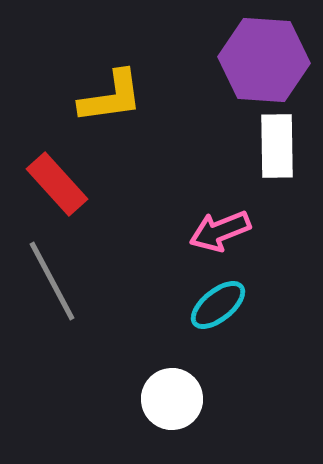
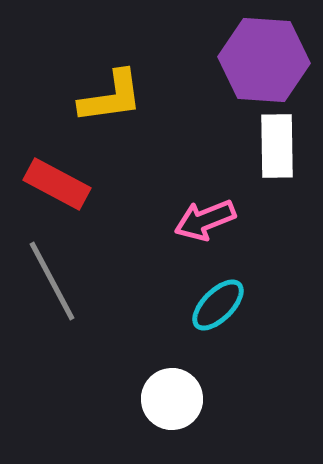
red rectangle: rotated 20 degrees counterclockwise
pink arrow: moved 15 px left, 11 px up
cyan ellipse: rotated 6 degrees counterclockwise
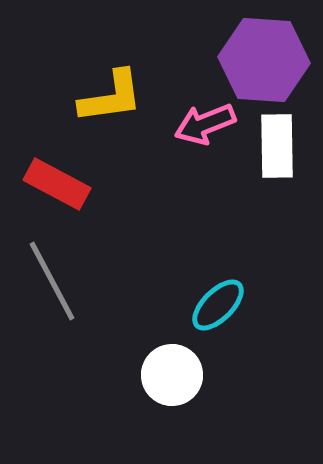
pink arrow: moved 96 px up
white circle: moved 24 px up
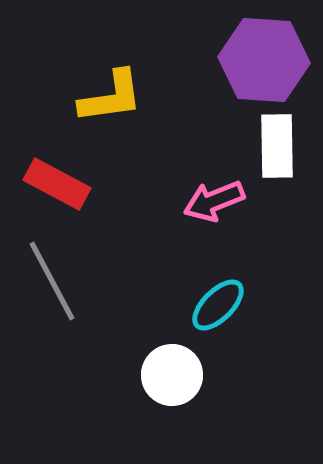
pink arrow: moved 9 px right, 77 px down
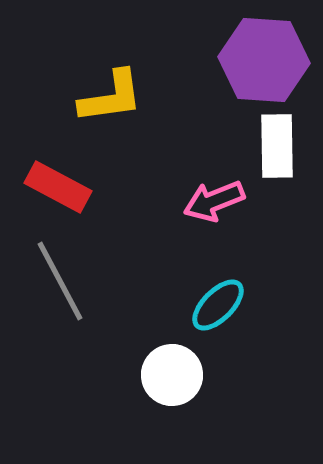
red rectangle: moved 1 px right, 3 px down
gray line: moved 8 px right
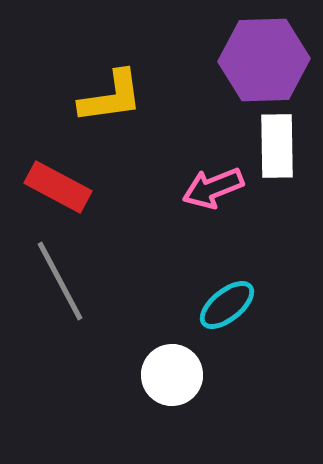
purple hexagon: rotated 6 degrees counterclockwise
pink arrow: moved 1 px left, 13 px up
cyan ellipse: moved 9 px right; rotated 6 degrees clockwise
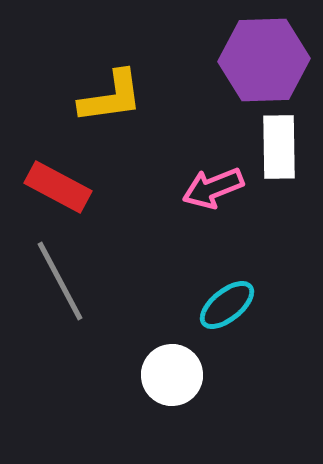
white rectangle: moved 2 px right, 1 px down
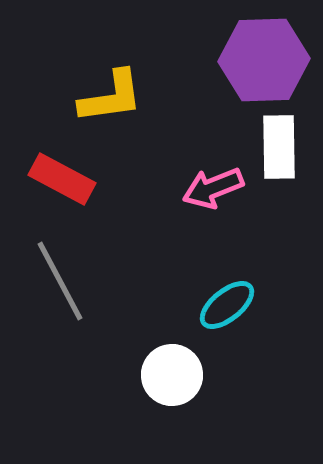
red rectangle: moved 4 px right, 8 px up
